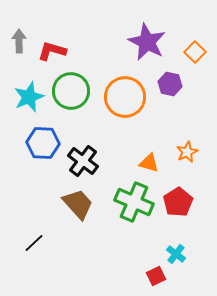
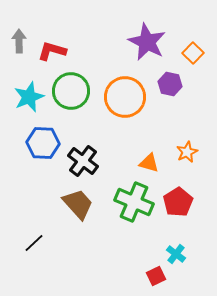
orange square: moved 2 px left, 1 px down
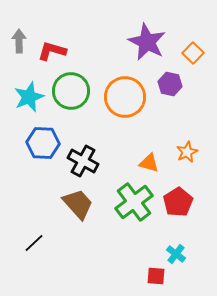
black cross: rotated 8 degrees counterclockwise
green cross: rotated 30 degrees clockwise
red square: rotated 30 degrees clockwise
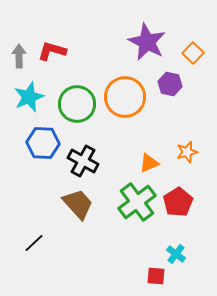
gray arrow: moved 15 px down
green circle: moved 6 px right, 13 px down
orange star: rotated 10 degrees clockwise
orange triangle: rotated 40 degrees counterclockwise
green cross: moved 3 px right
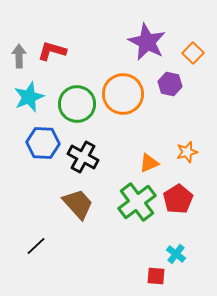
orange circle: moved 2 px left, 3 px up
black cross: moved 4 px up
red pentagon: moved 3 px up
black line: moved 2 px right, 3 px down
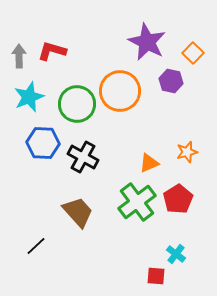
purple hexagon: moved 1 px right, 3 px up
orange circle: moved 3 px left, 3 px up
brown trapezoid: moved 8 px down
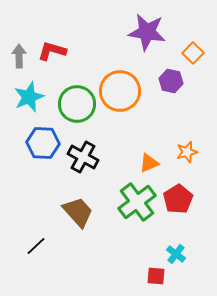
purple star: moved 10 px up; rotated 18 degrees counterclockwise
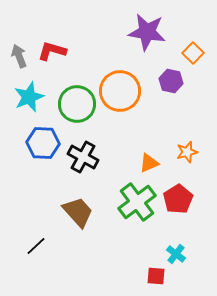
gray arrow: rotated 20 degrees counterclockwise
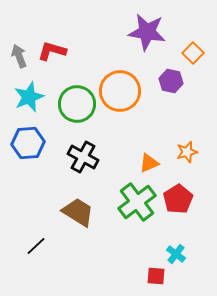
blue hexagon: moved 15 px left; rotated 8 degrees counterclockwise
brown trapezoid: rotated 16 degrees counterclockwise
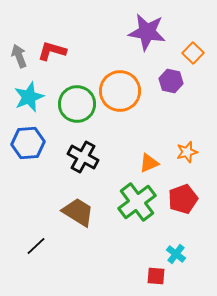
red pentagon: moved 5 px right; rotated 12 degrees clockwise
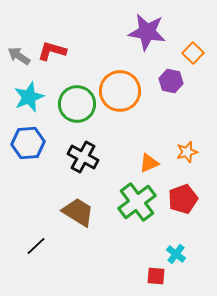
gray arrow: rotated 35 degrees counterclockwise
